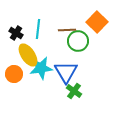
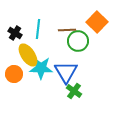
black cross: moved 1 px left
cyan star: rotated 10 degrees clockwise
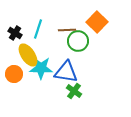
cyan line: rotated 12 degrees clockwise
blue triangle: rotated 50 degrees counterclockwise
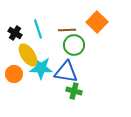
cyan line: rotated 36 degrees counterclockwise
green circle: moved 4 px left, 4 px down
green cross: rotated 21 degrees counterclockwise
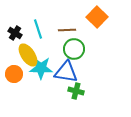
orange square: moved 5 px up
green circle: moved 4 px down
green cross: moved 2 px right
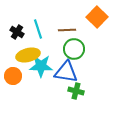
black cross: moved 2 px right, 1 px up
yellow ellipse: rotated 70 degrees counterclockwise
cyan star: moved 2 px up
orange circle: moved 1 px left, 2 px down
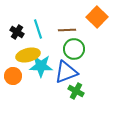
blue triangle: rotated 30 degrees counterclockwise
green cross: rotated 14 degrees clockwise
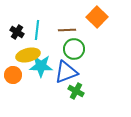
cyan line: moved 1 px left, 1 px down; rotated 24 degrees clockwise
orange circle: moved 1 px up
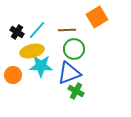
orange square: rotated 15 degrees clockwise
cyan line: rotated 36 degrees clockwise
yellow ellipse: moved 4 px right, 4 px up
blue triangle: moved 3 px right, 1 px down
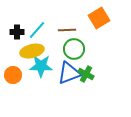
orange square: moved 2 px right, 1 px down
black cross: rotated 32 degrees counterclockwise
green cross: moved 10 px right, 17 px up
